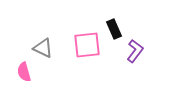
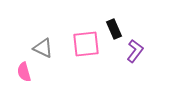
pink square: moved 1 px left, 1 px up
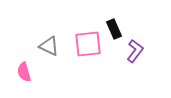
pink square: moved 2 px right
gray triangle: moved 6 px right, 2 px up
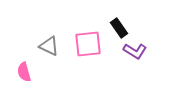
black rectangle: moved 5 px right, 1 px up; rotated 12 degrees counterclockwise
purple L-shape: rotated 85 degrees clockwise
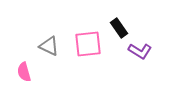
purple L-shape: moved 5 px right
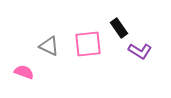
pink semicircle: rotated 126 degrees clockwise
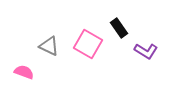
pink square: rotated 36 degrees clockwise
purple L-shape: moved 6 px right
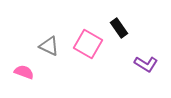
purple L-shape: moved 13 px down
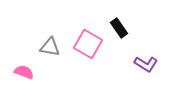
gray triangle: moved 1 px right, 1 px down; rotated 15 degrees counterclockwise
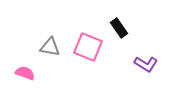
pink square: moved 3 px down; rotated 8 degrees counterclockwise
pink semicircle: moved 1 px right, 1 px down
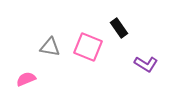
pink semicircle: moved 1 px right, 6 px down; rotated 42 degrees counterclockwise
